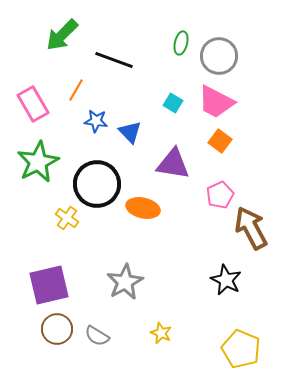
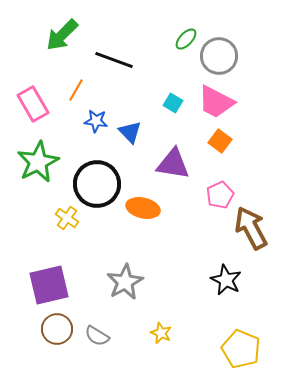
green ellipse: moved 5 px right, 4 px up; rotated 30 degrees clockwise
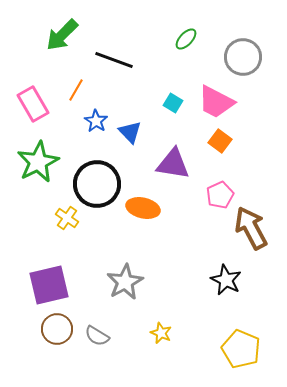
gray circle: moved 24 px right, 1 px down
blue star: rotated 25 degrees clockwise
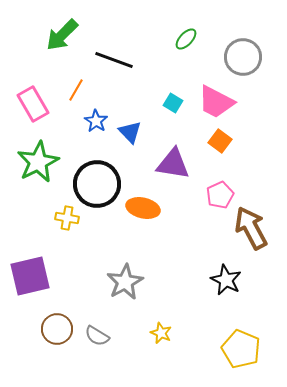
yellow cross: rotated 25 degrees counterclockwise
purple square: moved 19 px left, 9 px up
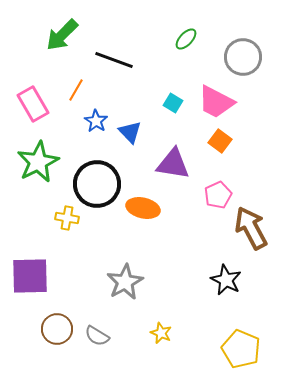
pink pentagon: moved 2 px left
purple square: rotated 12 degrees clockwise
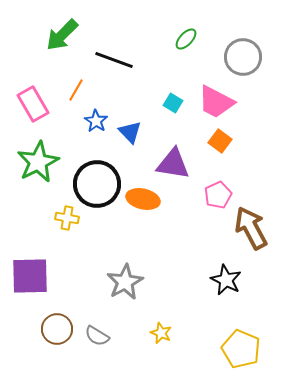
orange ellipse: moved 9 px up
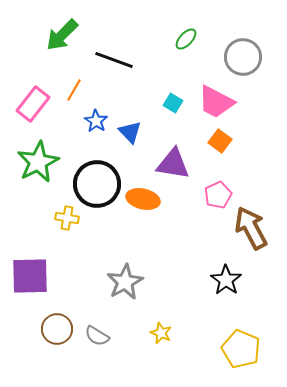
orange line: moved 2 px left
pink rectangle: rotated 68 degrees clockwise
black star: rotated 8 degrees clockwise
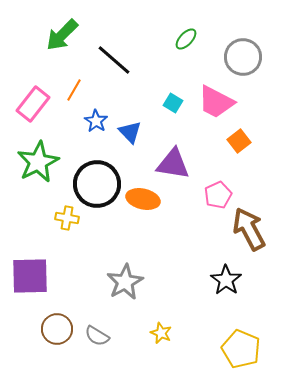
black line: rotated 21 degrees clockwise
orange square: moved 19 px right; rotated 15 degrees clockwise
brown arrow: moved 2 px left, 1 px down
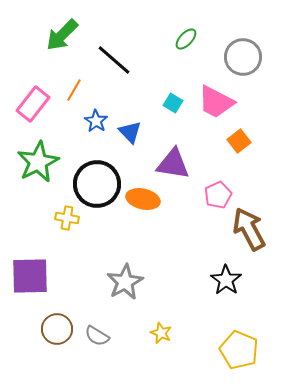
yellow pentagon: moved 2 px left, 1 px down
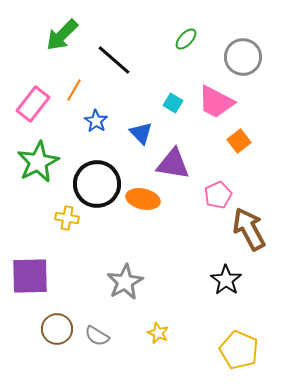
blue triangle: moved 11 px right, 1 px down
yellow star: moved 3 px left
